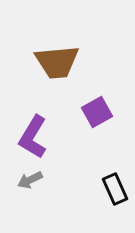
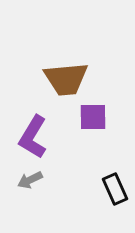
brown trapezoid: moved 9 px right, 17 px down
purple square: moved 4 px left, 5 px down; rotated 28 degrees clockwise
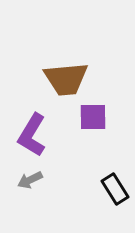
purple L-shape: moved 1 px left, 2 px up
black rectangle: rotated 8 degrees counterclockwise
